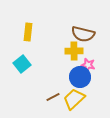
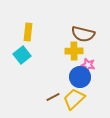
cyan square: moved 9 px up
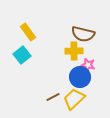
yellow rectangle: rotated 42 degrees counterclockwise
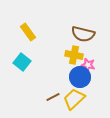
yellow cross: moved 4 px down; rotated 12 degrees clockwise
cyan square: moved 7 px down; rotated 12 degrees counterclockwise
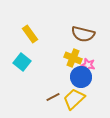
yellow rectangle: moved 2 px right, 2 px down
yellow cross: moved 1 px left, 3 px down; rotated 12 degrees clockwise
blue circle: moved 1 px right
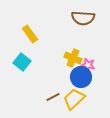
brown semicircle: moved 16 px up; rotated 10 degrees counterclockwise
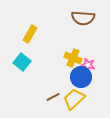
yellow rectangle: rotated 66 degrees clockwise
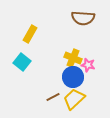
blue circle: moved 8 px left
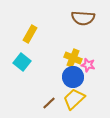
brown line: moved 4 px left, 6 px down; rotated 16 degrees counterclockwise
